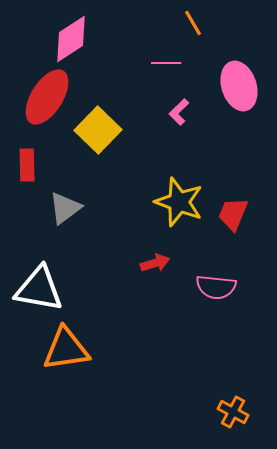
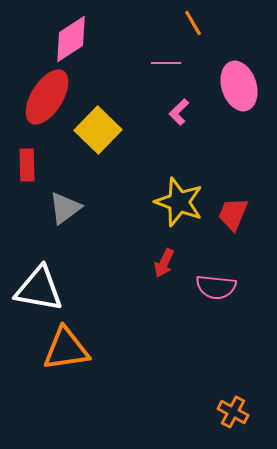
red arrow: moved 9 px right; rotated 132 degrees clockwise
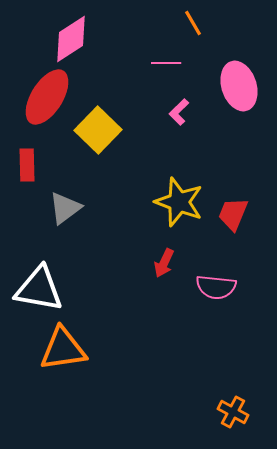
orange triangle: moved 3 px left
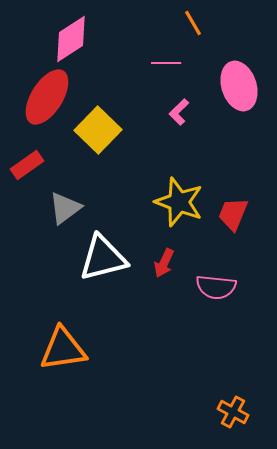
red rectangle: rotated 56 degrees clockwise
white triangle: moved 64 px right, 31 px up; rotated 24 degrees counterclockwise
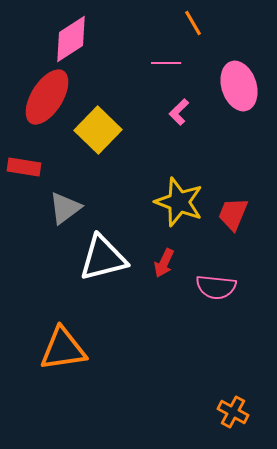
red rectangle: moved 3 px left, 2 px down; rotated 44 degrees clockwise
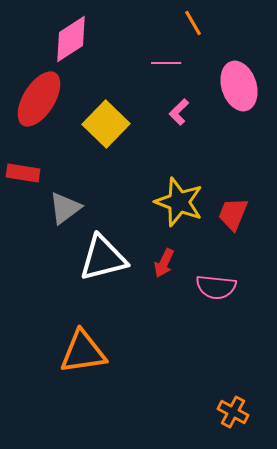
red ellipse: moved 8 px left, 2 px down
yellow square: moved 8 px right, 6 px up
red rectangle: moved 1 px left, 6 px down
orange triangle: moved 20 px right, 3 px down
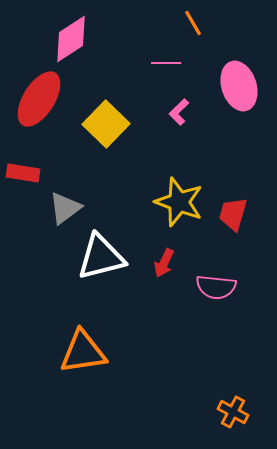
red trapezoid: rotated 6 degrees counterclockwise
white triangle: moved 2 px left, 1 px up
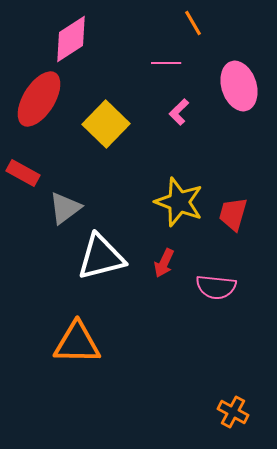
red rectangle: rotated 20 degrees clockwise
orange triangle: moved 6 px left, 9 px up; rotated 9 degrees clockwise
